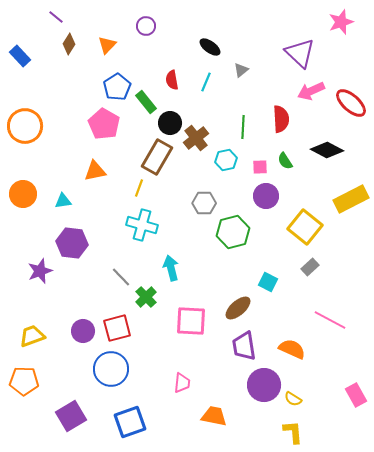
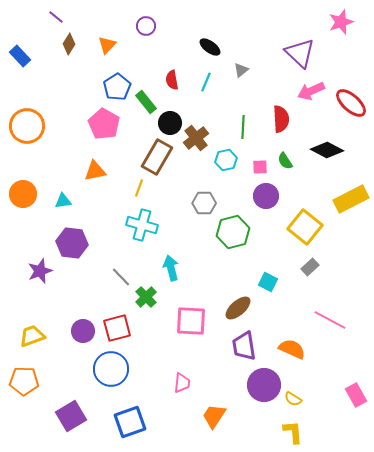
orange circle at (25, 126): moved 2 px right
orange trapezoid at (214, 416): rotated 68 degrees counterclockwise
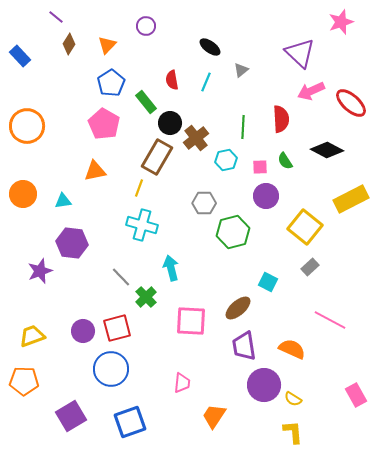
blue pentagon at (117, 87): moved 6 px left, 4 px up
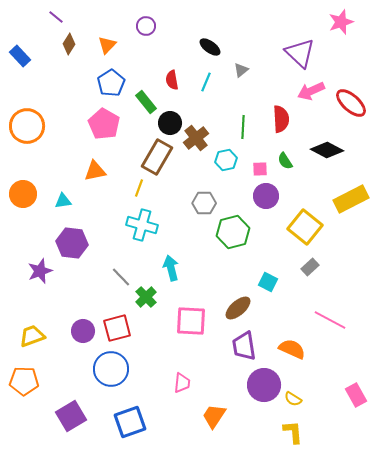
pink square at (260, 167): moved 2 px down
